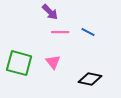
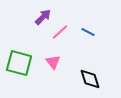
purple arrow: moved 7 px left, 5 px down; rotated 90 degrees counterclockwise
pink line: rotated 42 degrees counterclockwise
black diamond: rotated 60 degrees clockwise
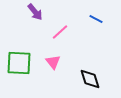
purple arrow: moved 8 px left, 5 px up; rotated 96 degrees clockwise
blue line: moved 8 px right, 13 px up
green square: rotated 12 degrees counterclockwise
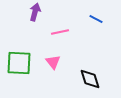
purple arrow: rotated 126 degrees counterclockwise
pink line: rotated 30 degrees clockwise
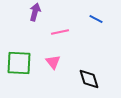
black diamond: moved 1 px left
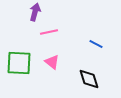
blue line: moved 25 px down
pink line: moved 11 px left
pink triangle: moved 1 px left; rotated 14 degrees counterclockwise
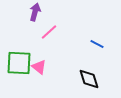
pink line: rotated 30 degrees counterclockwise
blue line: moved 1 px right
pink triangle: moved 13 px left, 5 px down
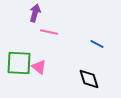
purple arrow: moved 1 px down
pink line: rotated 54 degrees clockwise
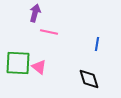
blue line: rotated 72 degrees clockwise
green square: moved 1 px left
